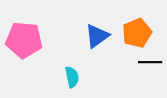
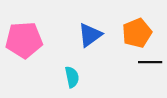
blue triangle: moved 7 px left, 1 px up
pink pentagon: rotated 9 degrees counterclockwise
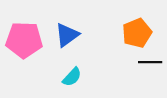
blue triangle: moved 23 px left
pink pentagon: rotated 6 degrees clockwise
cyan semicircle: rotated 55 degrees clockwise
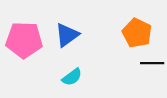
orange pentagon: rotated 24 degrees counterclockwise
black line: moved 2 px right, 1 px down
cyan semicircle: rotated 10 degrees clockwise
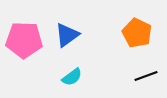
black line: moved 6 px left, 13 px down; rotated 20 degrees counterclockwise
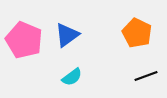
pink pentagon: rotated 21 degrees clockwise
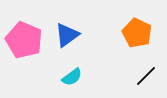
black line: rotated 25 degrees counterclockwise
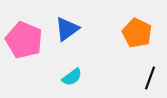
blue triangle: moved 6 px up
black line: moved 4 px right, 2 px down; rotated 25 degrees counterclockwise
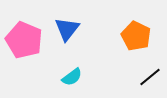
blue triangle: rotated 16 degrees counterclockwise
orange pentagon: moved 1 px left, 3 px down
black line: moved 1 px up; rotated 30 degrees clockwise
